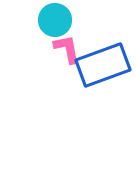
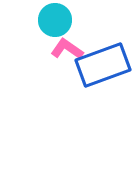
pink L-shape: rotated 44 degrees counterclockwise
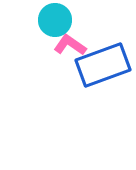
pink L-shape: moved 3 px right, 4 px up
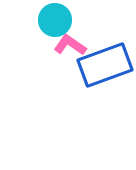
blue rectangle: moved 2 px right
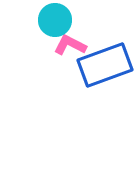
pink L-shape: rotated 8 degrees counterclockwise
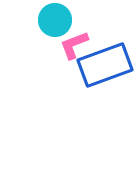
pink L-shape: moved 4 px right; rotated 48 degrees counterclockwise
